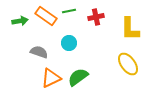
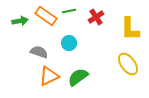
red cross: rotated 21 degrees counterclockwise
orange triangle: moved 2 px left, 2 px up
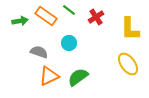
green line: moved 1 px up; rotated 48 degrees clockwise
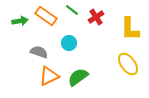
green line: moved 3 px right
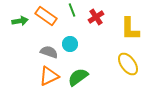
green line: rotated 32 degrees clockwise
cyan circle: moved 1 px right, 1 px down
gray semicircle: moved 10 px right
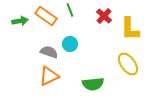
green line: moved 2 px left
red cross: moved 8 px right, 1 px up; rotated 14 degrees counterclockwise
green semicircle: moved 15 px right, 7 px down; rotated 150 degrees counterclockwise
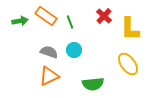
green line: moved 12 px down
cyan circle: moved 4 px right, 6 px down
